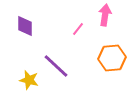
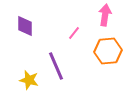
pink line: moved 4 px left, 4 px down
orange hexagon: moved 4 px left, 7 px up
purple line: rotated 24 degrees clockwise
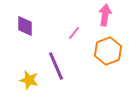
orange hexagon: rotated 16 degrees counterclockwise
